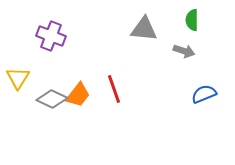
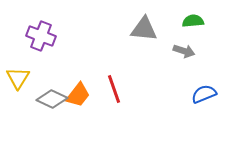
green semicircle: moved 1 px right, 1 px down; rotated 85 degrees clockwise
purple cross: moved 10 px left
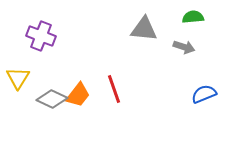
green semicircle: moved 4 px up
gray arrow: moved 4 px up
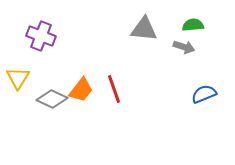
green semicircle: moved 8 px down
orange trapezoid: moved 3 px right, 5 px up
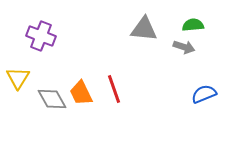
orange trapezoid: moved 3 px down; rotated 116 degrees clockwise
gray diamond: rotated 36 degrees clockwise
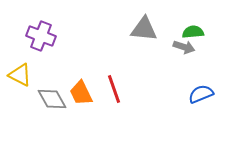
green semicircle: moved 7 px down
yellow triangle: moved 2 px right, 3 px up; rotated 35 degrees counterclockwise
blue semicircle: moved 3 px left
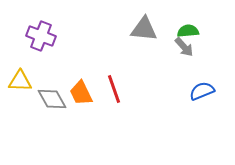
green semicircle: moved 5 px left, 1 px up
gray arrow: rotated 30 degrees clockwise
yellow triangle: moved 6 px down; rotated 25 degrees counterclockwise
blue semicircle: moved 1 px right, 3 px up
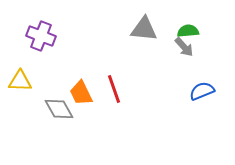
gray diamond: moved 7 px right, 10 px down
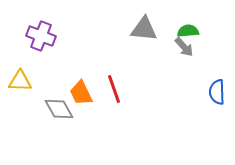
blue semicircle: moved 15 px right, 1 px down; rotated 70 degrees counterclockwise
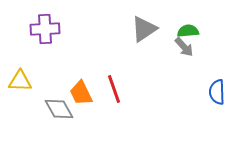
gray triangle: rotated 40 degrees counterclockwise
purple cross: moved 4 px right, 7 px up; rotated 24 degrees counterclockwise
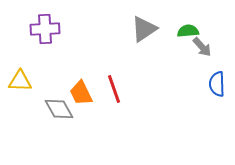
gray arrow: moved 18 px right
blue semicircle: moved 8 px up
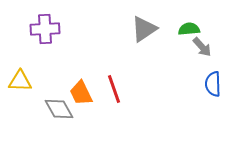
green semicircle: moved 1 px right, 2 px up
blue semicircle: moved 4 px left
